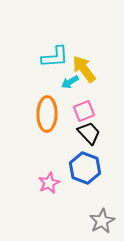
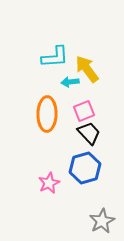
yellow arrow: moved 3 px right
cyan arrow: rotated 24 degrees clockwise
blue hexagon: rotated 24 degrees clockwise
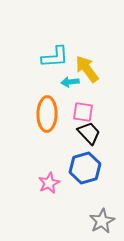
pink square: moved 1 px left, 1 px down; rotated 30 degrees clockwise
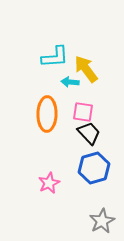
yellow arrow: moved 1 px left
cyan arrow: rotated 12 degrees clockwise
blue hexagon: moved 9 px right
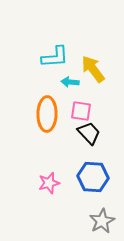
yellow arrow: moved 7 px right
pink square: moved 2 px left, 1 px up
blue hexagon: moved 1 px left, 9 px down; rotated 20 degrees clockwise
pink star: rotated 10 degrees clockwise
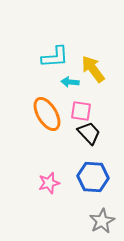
orange ellipse: rotated 32 degrees counterclockwise
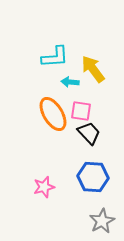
orange ellipse: moved 6 px right
pink star: moved 5 px left, 4 px down
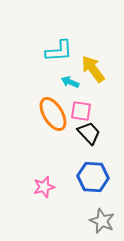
cyan L-shape: moved 4 px right, 6 px up
cyan arrow: rotated 18 degrees clockwise
gray star: rotated 20 degrees counterclockwise
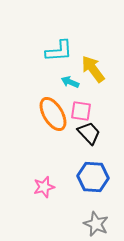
gray star: moved 6 px left, 3 px down
